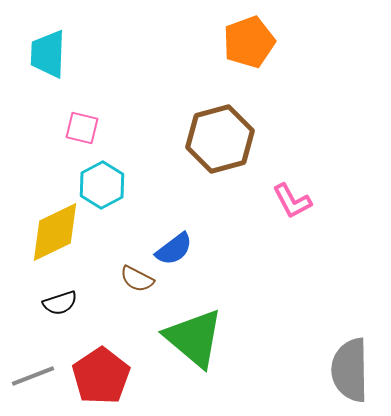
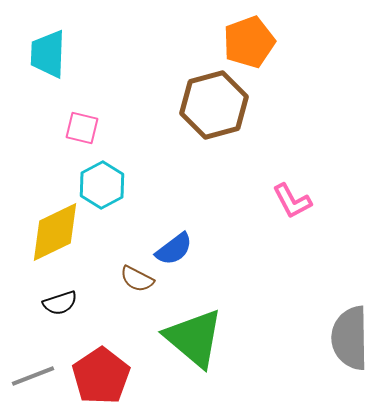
brown hexagon: moved 6 px left, 34 px up
gray semicircle: moved 32 px up
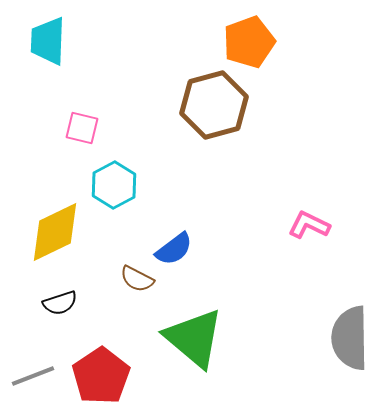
cyan trapezoid: moved 13 px up
cyan hexagon: moved 12 px right
pink L-shape: moved 17 px right, 24 px down; rotated 144 degrees clockwise
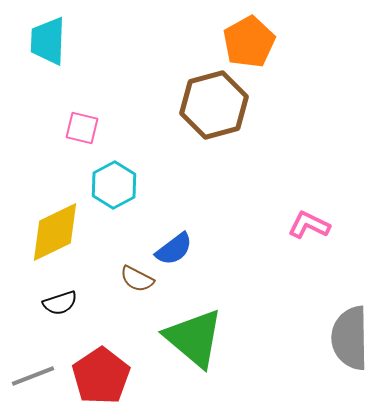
orange pentagon: rotated 9 degrees counterclockwise
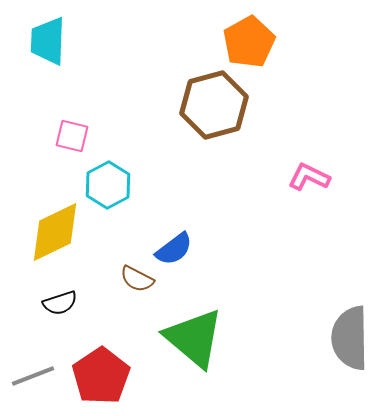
pink square: moved 10 px left, 8 px down
cyan hexagon: moved 6 px left
pink L-shape: moved 48 px up
